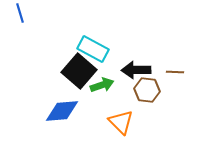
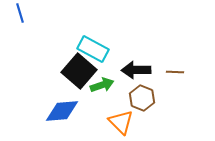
brown hexagon: moved 5 px left, 8 px down; rotated 15 degrees clockwise
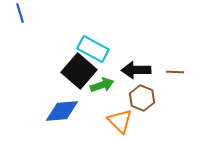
orange triangle: moved 1 px left, 1 px up
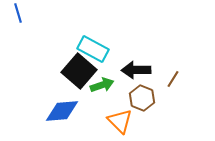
blue line: moved 2 px left
brown line: moved 2 px left, 7 px down; rotated 60 degrees counterclockwise
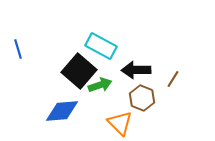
blue line: moved 36 px down
cyan rectangle: moved 8 px right, 3 px up
green arrow: moved 2 px left
orange triangle: moved 2 px down
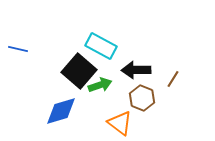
blue line: rotated 60 degrees counterclockwise
blue diamond: moved 1 px left; rotated 12 degrees counterclockwise
orange triangle: rotated 8 degrees counterclockwise
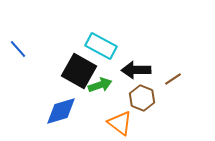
blue line: rotated 36 degrees clockwise
black square: rotated 12 degrees counterclockwise
brown line: rotated 24 degrees clockwise
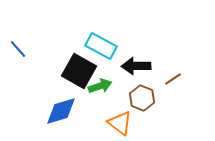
black arrow: moved 4 px up
green arrow: moved 1 px down
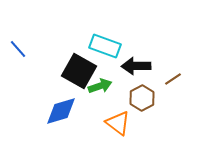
cyan rectangle: moved 4 px right; rotated 8 degrees counterclockwise
brown hexagon: rotated 10 degrees clockwise
orange triangle: moved 2 px left
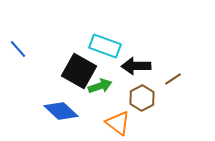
blue diamond: rotated 60 degrees clockwise
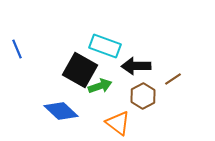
blue line: moved 1 px left; rotated 18 degrees clockwise
black square: moved 1 px right, 1 px up
brown hexagon: moved 1 px right, 2 px up
